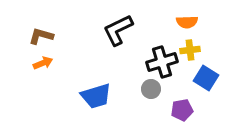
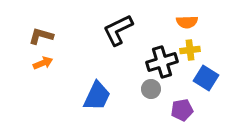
blue trapezoid: moved 1 px right; rotated 48 degrees counterclockwise
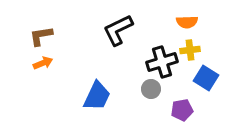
brown L-shape: rotated 25 degrees counterclockwise
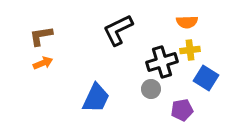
blue trapezoid: moved 1 px left, 2 px down
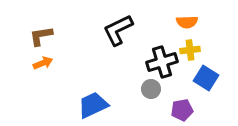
blue trapezoid: moved 3 px left, 7 px down; rotated 140 degrees counterclockwise
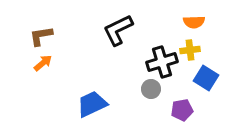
orange semicircle: moved 7 px right
orange arrow: rotated 18 degrees counterclockwise
blue trapezoid: moved 1 px left, 1 px up
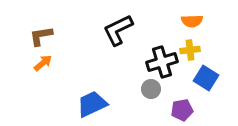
orange semicircle: moved 2 px left, 1 px up
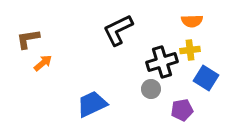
brown L-shape: moved 13 px left, 3 px down
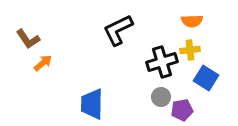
brown L-shape: rotated 115 degrees counterclockwise
gray circle: moved 10 px right, 8 px down
blue trapezoid: rotated 64 degrees counterclockwise
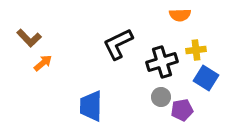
orange semicircle: moved 12 px left, 6 px up
black L-shape: moved 14 px down
brown L-shape: moved 1 px right, 1 px up; rotated 10 degrees counterclockwise
yellow cross: moved 6 px right
blue trapezoid: moved 1 px left, 2 px down
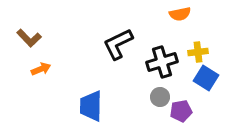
orange semicircle: moved 1 px up; rotated 10 degrees counterclockwise
yellow cross: moved 2 px right, 2 px down
orange arrow: moved 2 px left, 6 px down; rotated 18 degrees clockwise
gray circle: moved 1 px left
purple pentagon: moved 1 px left, 1 px down
